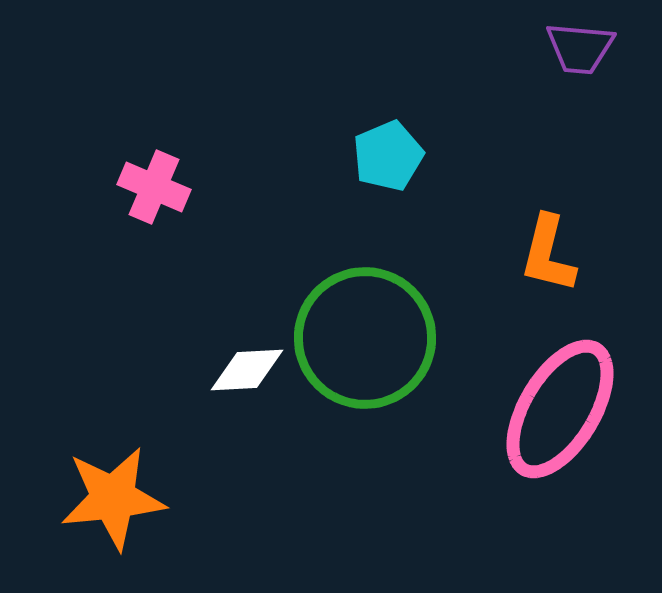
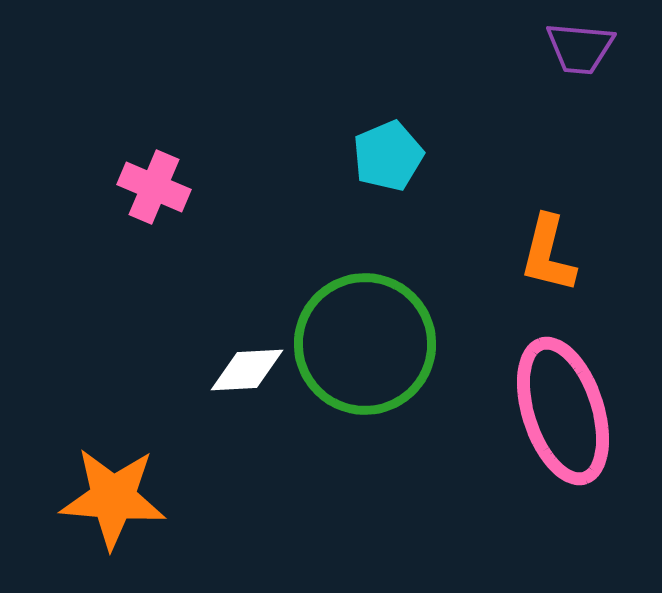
green circle: moved 6 px down
pink ellipse: moved 3 px right, 2 px down; rotated 49 degrees counterclockwise
orange star: rotated 11 degrees clockwise
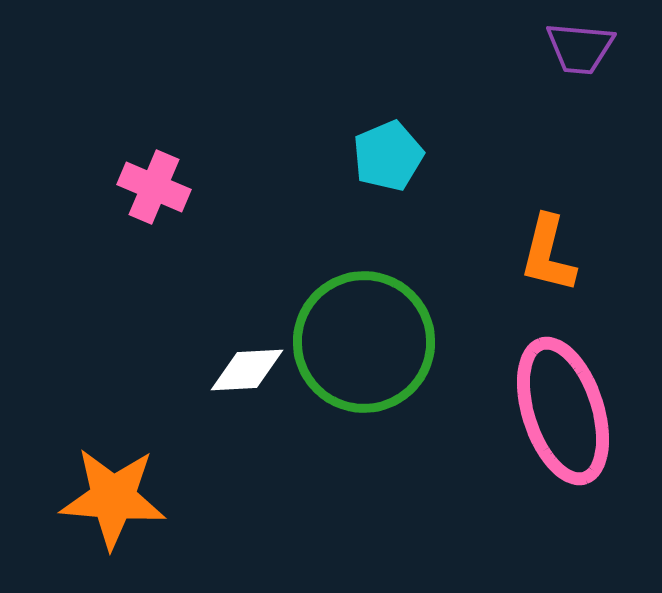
green circle: moved 1 px left, 2 px up
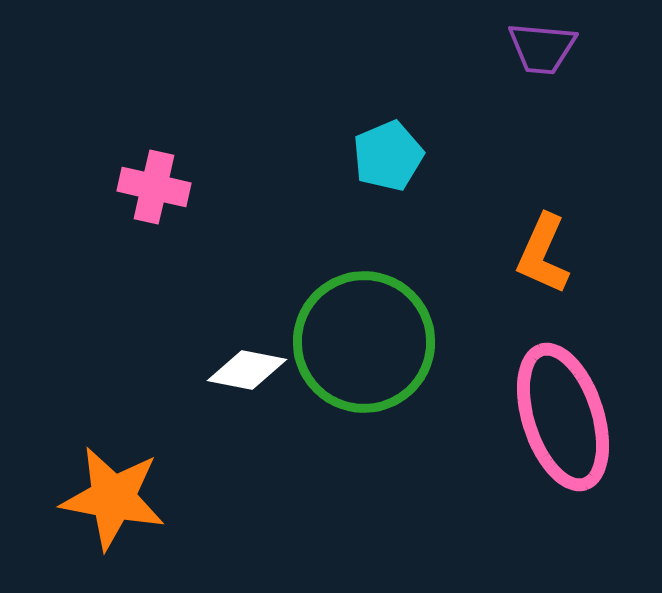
purple trapezoid: moved 38 px left
pink cross: rotated 10 degrees counterclockwise
orange L-shape: moved 5 px left; rotated 10 degrees clockwise
white diamond: rotated 14 degrees clockwise
pink ellipse: moved 6 px down
orange star: rotated 6 degrees clockwise
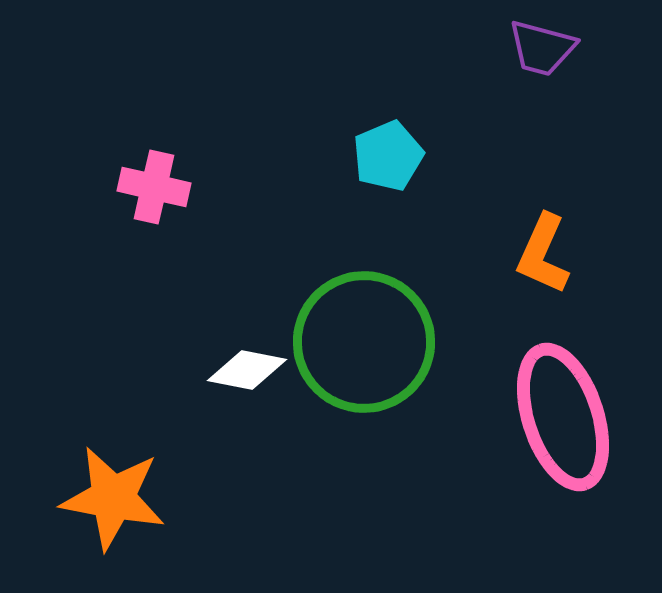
purple trapezoid: rotated 10 degrees clockwise
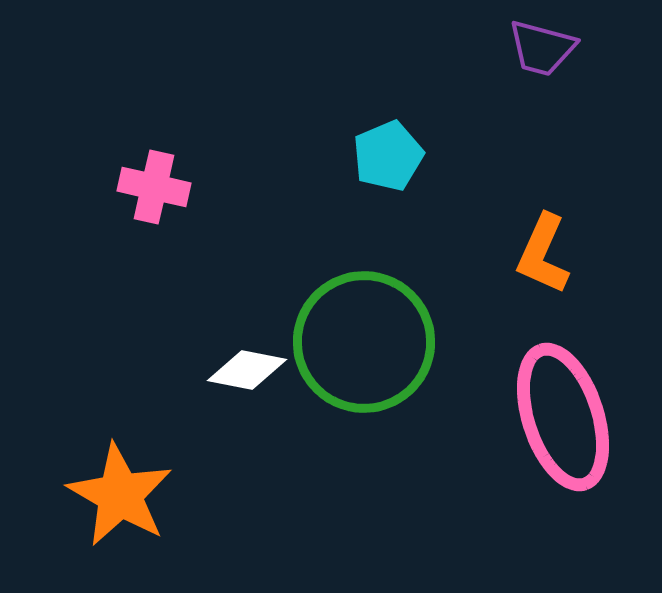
orange star: moved 7 px right, 3 px up; rotated 19 degrees clockwise
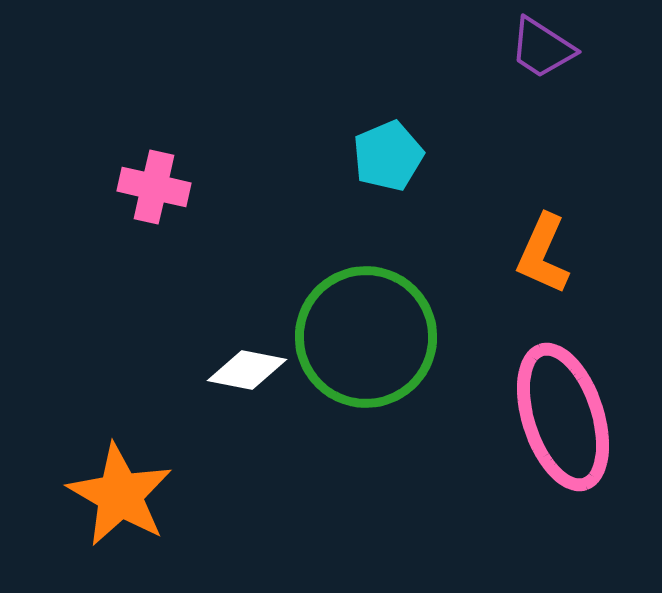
purple trapezoid: rotated 18 degrees clockwise
green circle: moved 2 px right, 5 px up
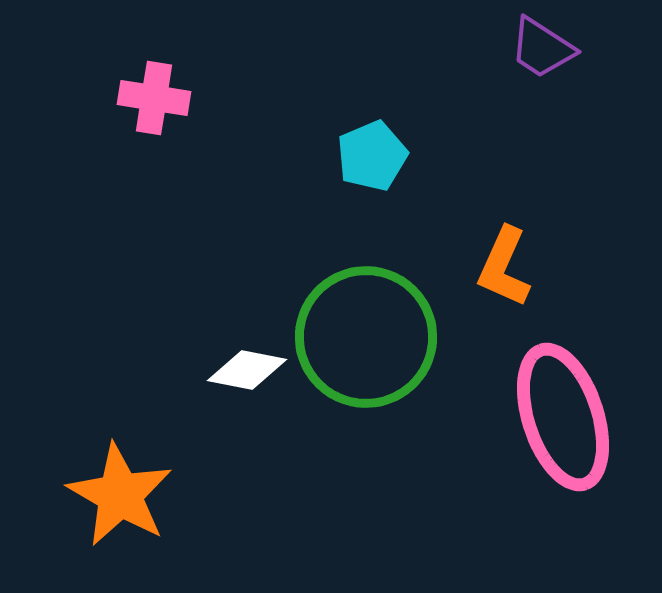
cyan pentagon: moved 16 px left
pink cross: moved 89 px up; rotated 4 degrees counterclockwise
orange L-shape: moved 39 px left, 13 px down
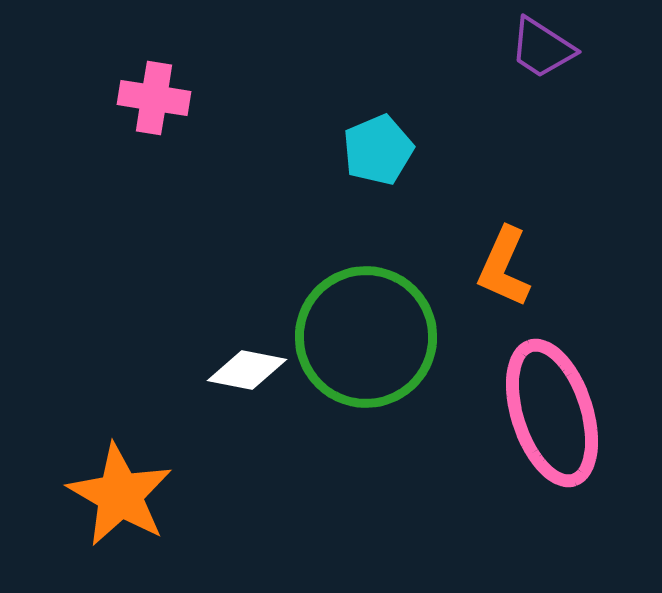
cyan pentagon: moved 6 px right, 6 px up
pink ellipse: moved 11 px left, 4 px up
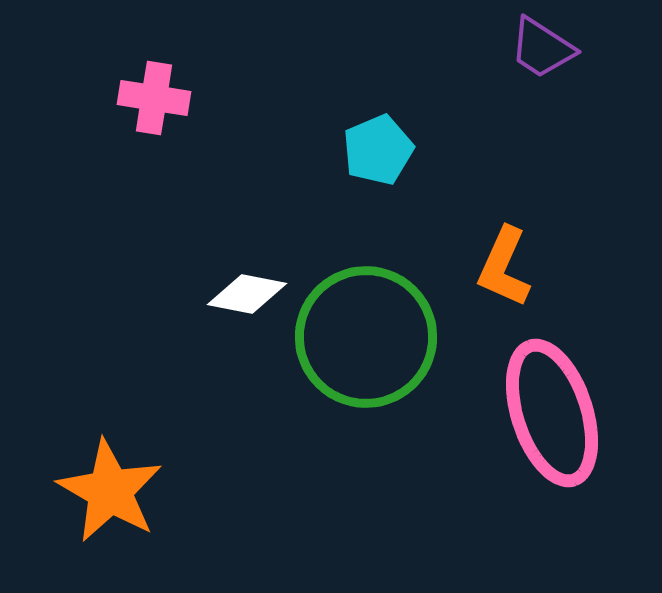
white diamond: moved 76 px up
orange star: moved 10 px left, 4 px up
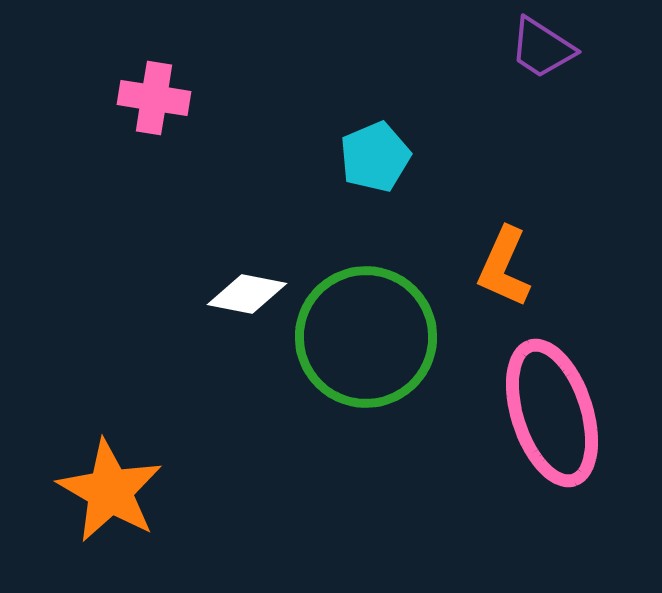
cyan pentagon: moved 3 px left, 7 px down
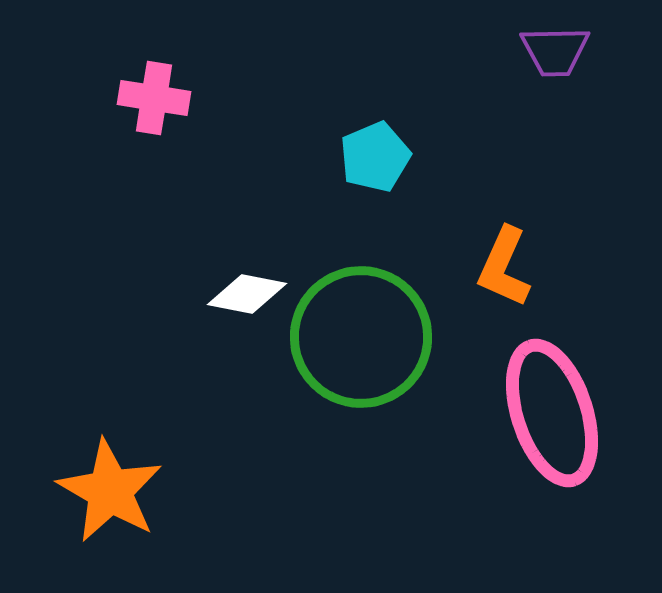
purple trapezoid: moved 13 px right, 3 px down; rotated 34 degrees counterclockwise
green circle: moved 5 px left
